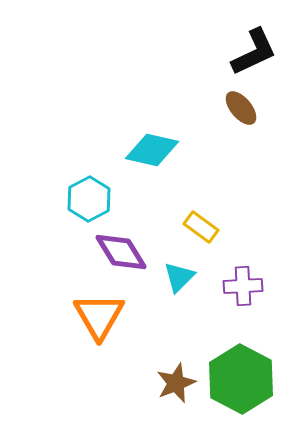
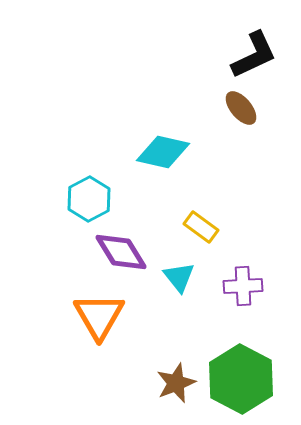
black L-shape: moved 3 px down
cyan diamond: moved 11 px right, 2 px down
cyan triangle: rotated 24 degrees counterclockwise
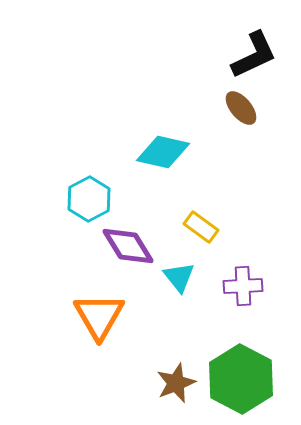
purple diamond: moved 7 px right, 6 px up
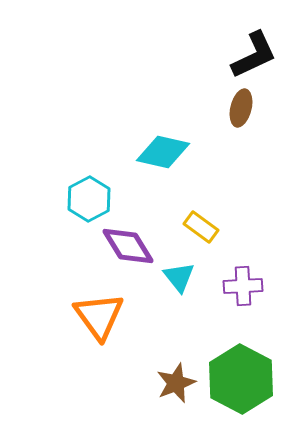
brown ellipse: rotated 54 degrees clockwise
orange triangle: rotated 6 degrees counterclockwise
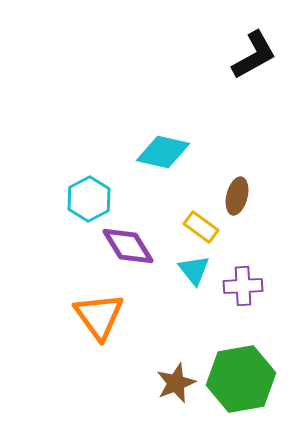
black L-shape: rotated 4 degrees counterclockwise
brown ellipse: moved 4 px left, 88 px down
cyan triangle: moved 15 px right, 7 px up
green hexagon: rotated 22 degrees clockwise
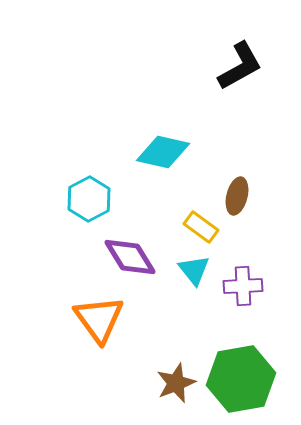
black L-shape: moved 14 px left, 11 px down
purple diamond: moved 2 px right, 11 px down
orange triangle: moved 3 px down
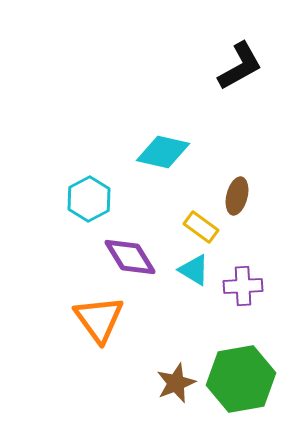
cyan triangle: rotated 20 degrees counterclockwise
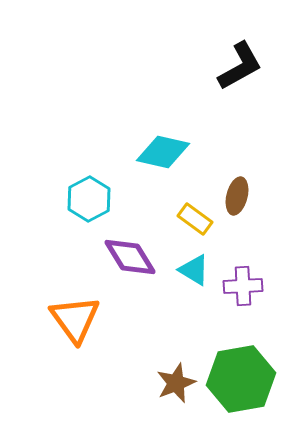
yellow rectangle: moved 6 px left, 8 px up
orange triangle: moved 24 px left
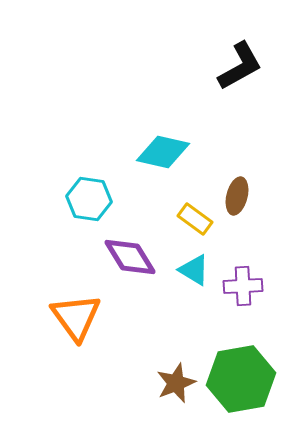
cyan hexagon: rotated 24 degrees counterclockwise
orange triangle: moved 1 px right, 2 px up
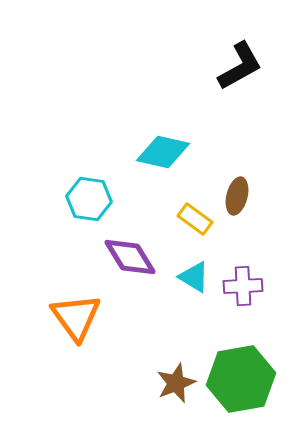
cyan triangle: moved 7 px down
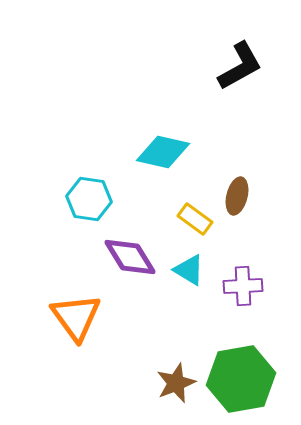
cyan triangle: moved 5 px left, 7 px up
